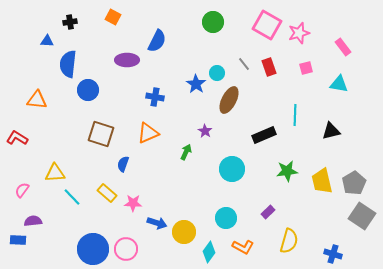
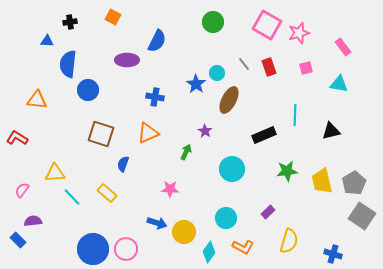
pink star at (133, 203): moved 37 px right, 14 px up
blue rectangle at (18, 240): rotated 42 degrees clockwise
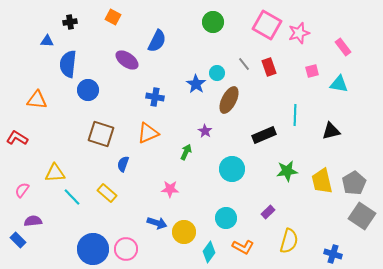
purple ellipse at (127, 60): rotated 35 degrees clockwise
pink square at (306, 68): moved 6 px right, 3 px down
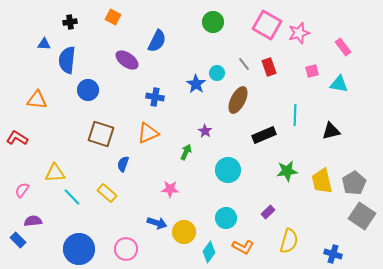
blue triangle at (47, 41): moved 3 px left, 3 px down
blue semicircle at (68, 64): moved 1 px left, 4 px up
brown ellipse at (229, 100): moved 9 px right
cyan circle at (232, 169): moved 4 px left, 1 px down
blue circle at (93, 249): moved 14 px left
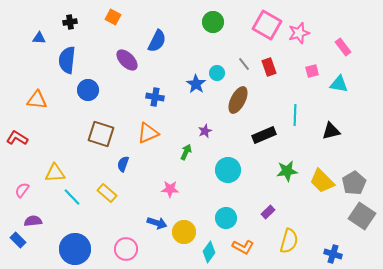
blue triangle at (44, 44): moved 5 px left, 6 px up
purple ellipse at (127, 60): rotated 10 degrees clockwise
purple star at (205, 131): rotated 16 degrees clockwise
yellow trapezoid at (322, 181): rotated 32 degrees counterclockwise
blue circle at (79, 249): moved 4 px left
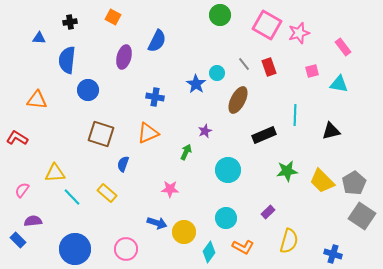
green circle at (213, 22): moved 7 px right, 7 px up
purple ellipse at (127, 60): moved 3 px left, 3 px up; rotated 60 degrees clockwise
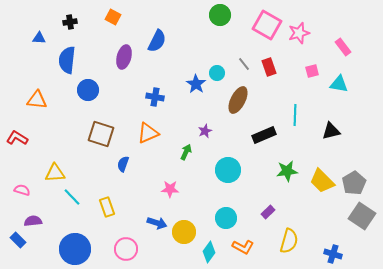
pink semicircle at (22, 190): rotated 70 degrees clockwise
yellow rectangle at (107, 193): moved 14 px down; rotated 30 degrees clockwise
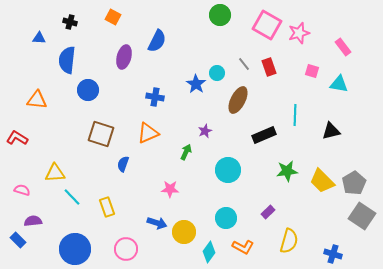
black cross at (70, 22): rotated 24 degrees clockwise
pink square at (312, 71): rotated 32 degrees clockwise
